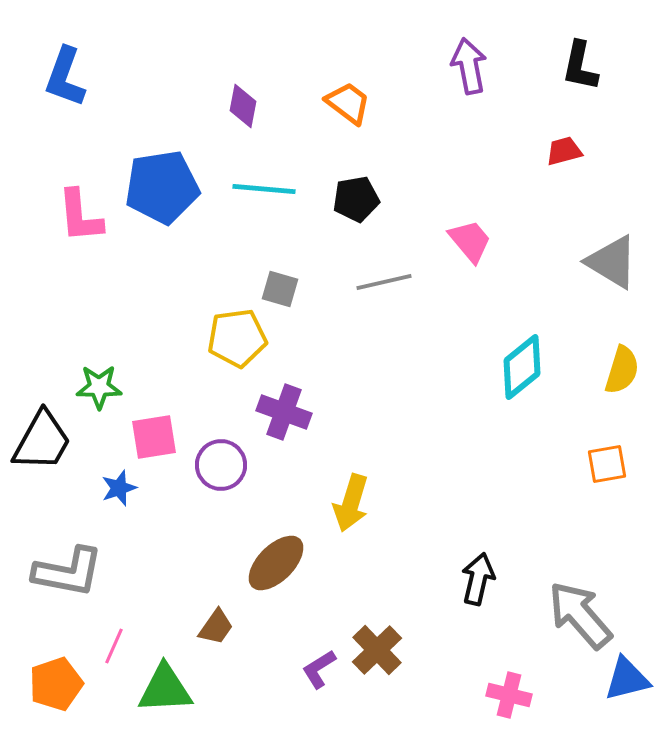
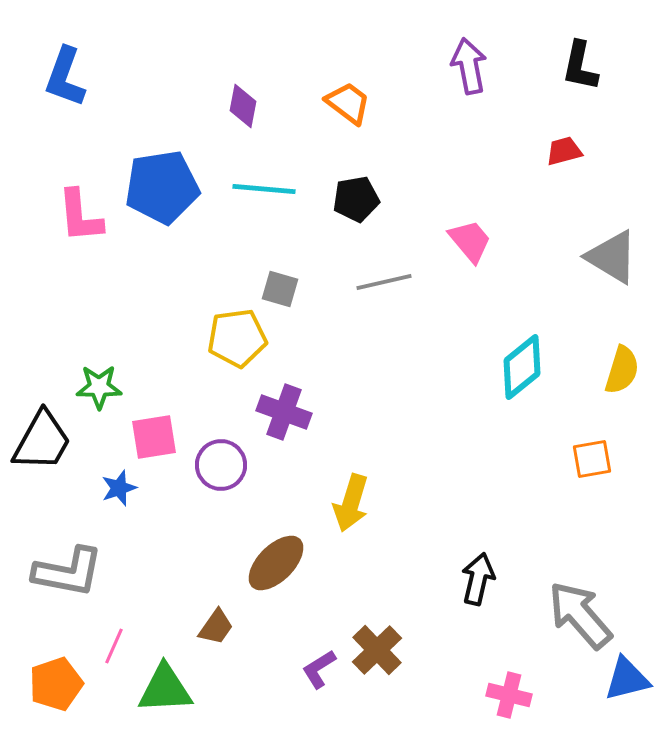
gray triangle: moved 5 px up
orange square: moved 15 px left, 5 px up
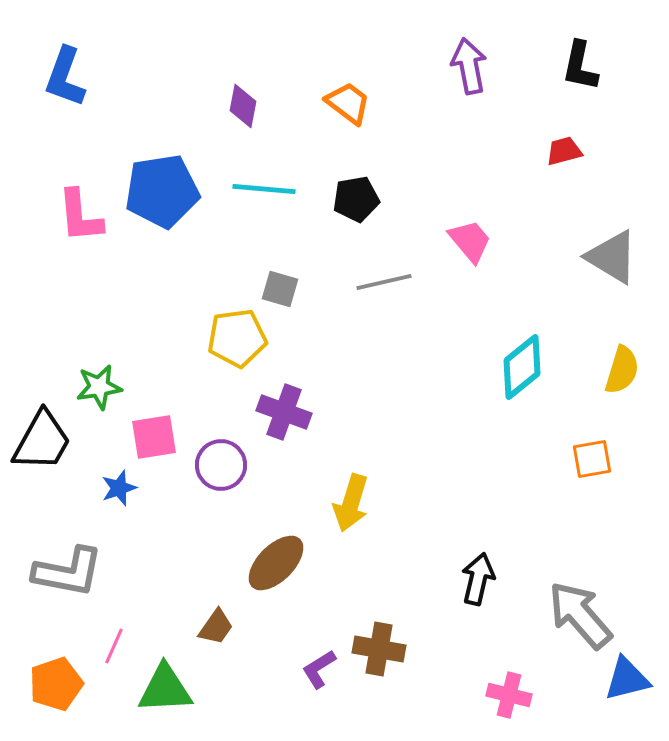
blue pentagon: moved 4 px down
green star: rotated 9 degrees counterclockwise
brown cross: moved 2 px right, 1 px up; rotated 36 degrees counterclockwise
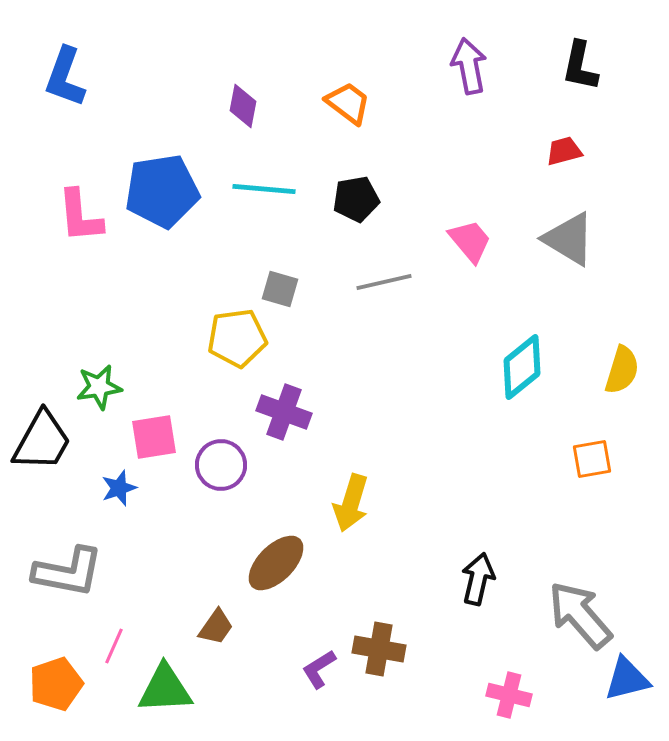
gray triangle: moved 43 px left, 18 px up
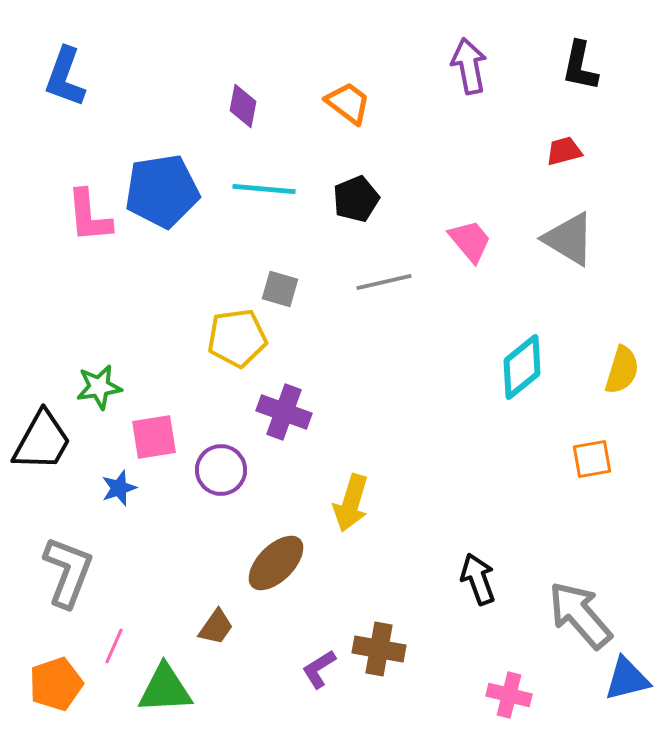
black pentagon: rotated 12 degrees counterclockwise
pink L-shape: moved 9 px right
purple circle: moved 5 px down
gray L-shape: rotated 80 degrees counterclockwise
black arrow: rotated 33 degrees counterclockwise
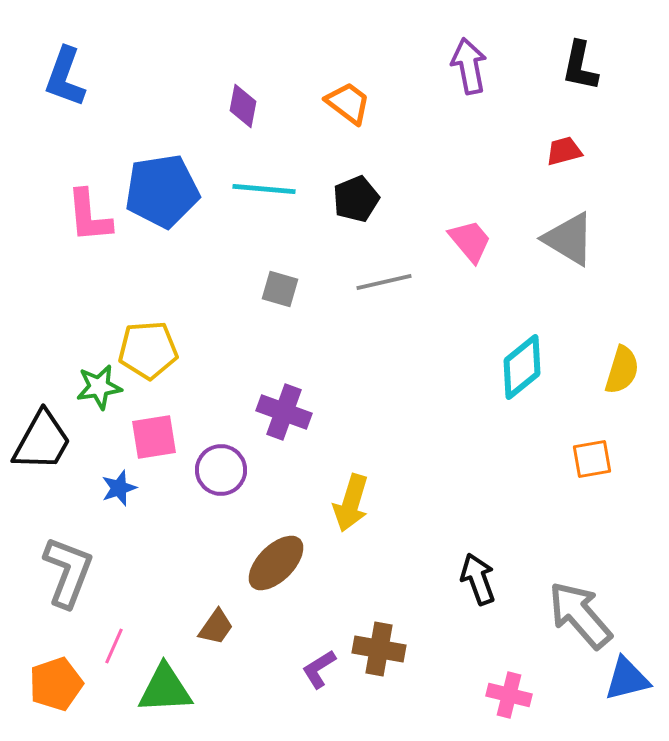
yellow pentagon: moved 89 px left, 12 px down; rotated 4 degrees clockwise
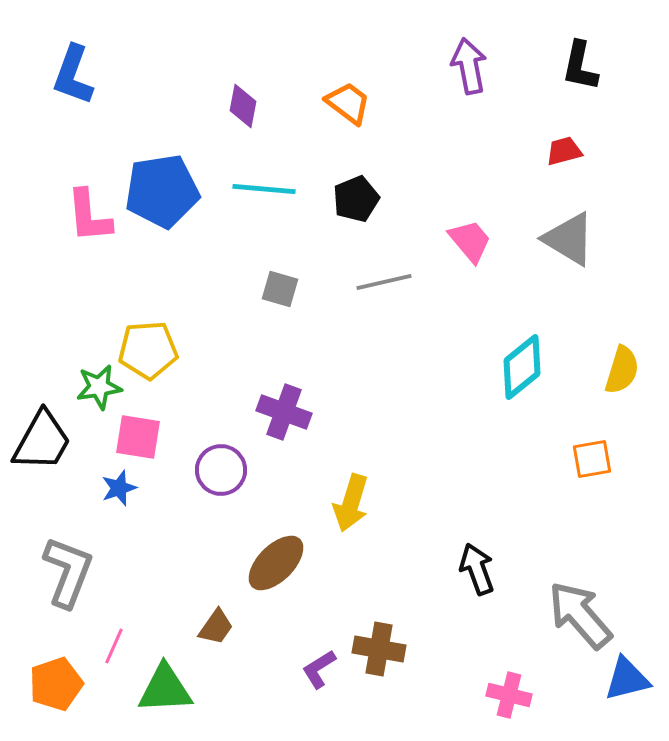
blue L-shape: moved 8 px right, 2 px up
pink square: moved 16 px left; rotated 18 degrees clockwise
black arrow: moved 1 px left, 10 px up
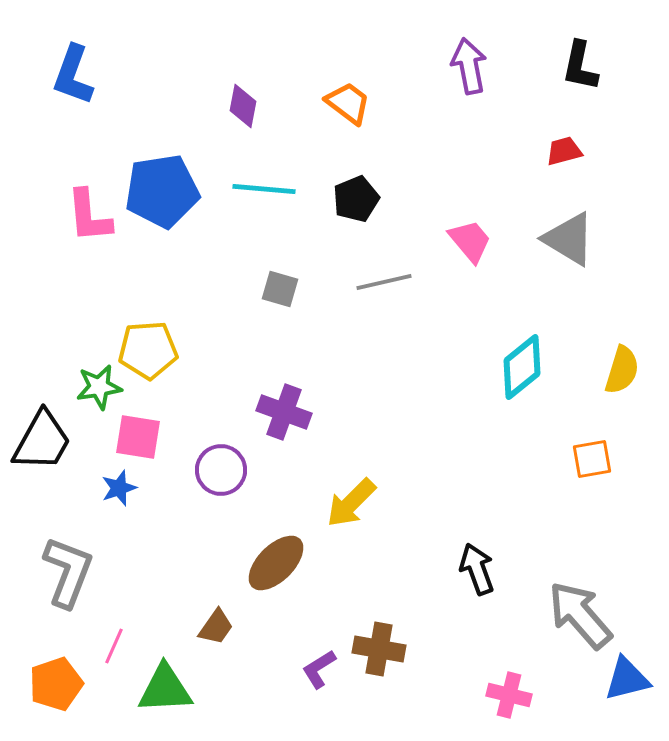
yellow arrow: rotated 28 degrees clockwise
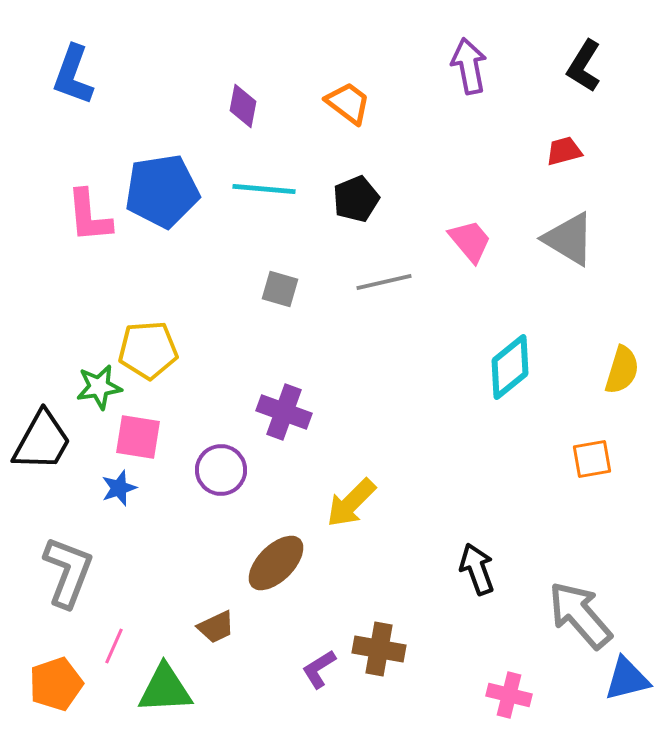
black L-shape: moved 4 px right; rotated 20 degrees clockwise
cyan diamond: moved 12 px left
brown trapezoid: rotated 30 degrees clockwise
